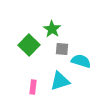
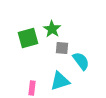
green square: moved 1 px left, 7 px up; rotated 30 degrees clockwise
gray square: moved 1 px up
cyan semicircle: rotated 36 degrees clockwise
pink rectangle: moved 1 px left, 1 px down
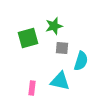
green star: moved 2 px right, 3 px up; rotated 24 degrees clockwise
cyan semicircle: rotated 54 degrees clockwise
cyan triangle: rotated 30 degrees clockwise
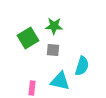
green star: rotated 18 degrees clockwise
green square: rotated 15 degrees counterclockwise
gray square: moved 9 px left, 2 px down
cyan semicircle: moved 1 px right, 5 px down
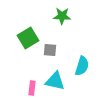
green star: moved 8 px right, 10 px up
gray square: moved 3 px left
cyan triangle: moved 5 px left
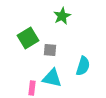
green star: rotated 30 degrees counterclockwise
cyan semicircle: moved 1 px right
cyan triangle: moved 3 px left, 3 px up
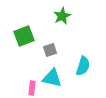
green square: moved 4 px left, 2 px up; rotated 10 degrees clockwise
gray square: rotated 24 degrees counterclockwise
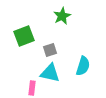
cyan triangle: moved 2 px left, 5 px up
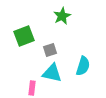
cyan triangle: moved 2 px right
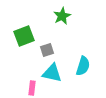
gray square: moved 3 px left
